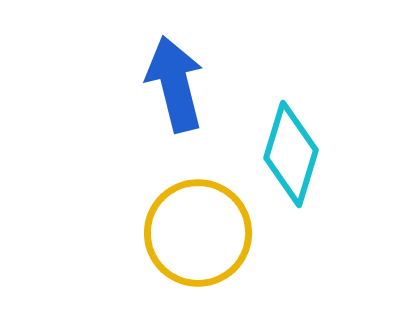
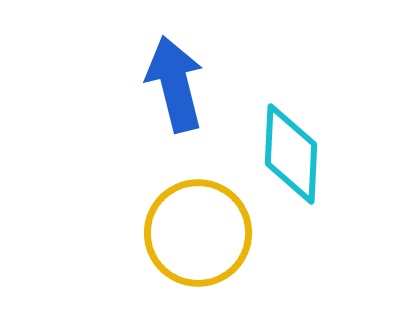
cyan diamond: rotated 14 degrees counterclockwise
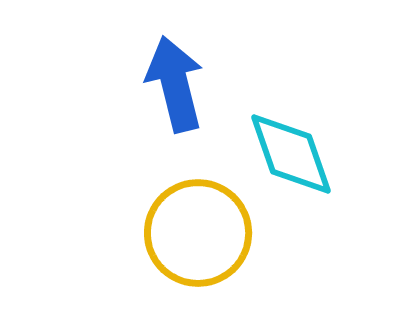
cyan diamond: rotated 22 degrees counterclockwise
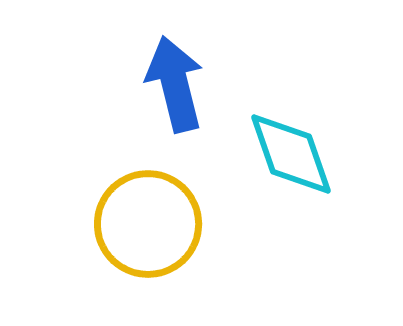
yellow circle: moved 50 px left, 9 px up
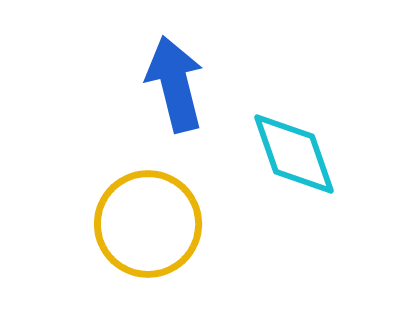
cyan diamond: moved 3 px right
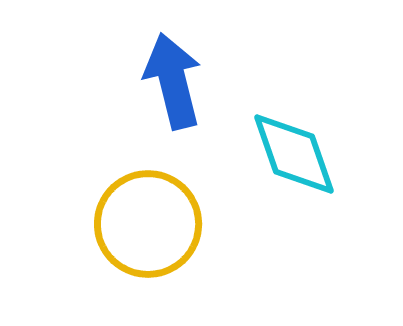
blue arrow: moved 2 px left, 3 px up
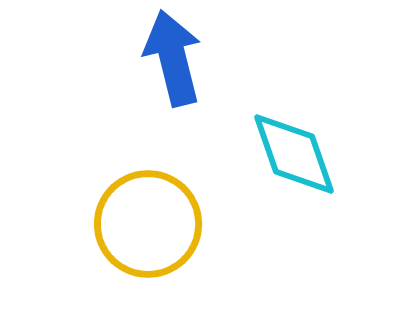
blue arrow: moved 23 px up
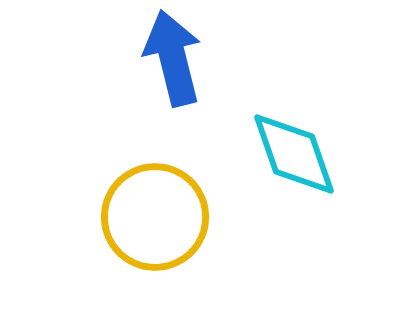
yellow circle: moved 7 px right, 7 px up
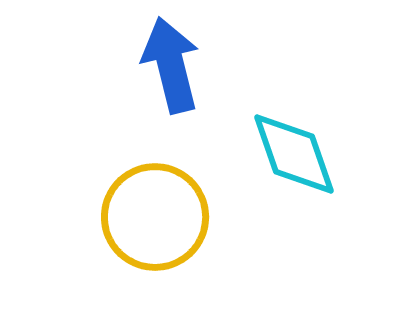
blue arrow: moved 2 px left, 7 px down
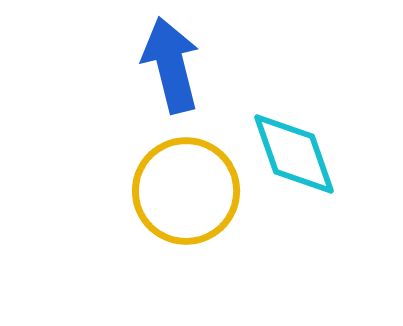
yellow circle: moved 31 px right, 26 px up
